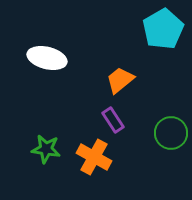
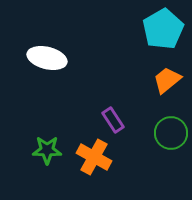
orange trapezoid: moved 47 px right
green star: moved 1 px right, 1 px down; rotated 8 degrees counterclockwise
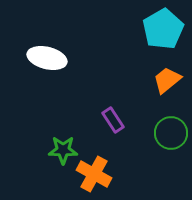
green star: moved 16 px right
orange cross: moved 17 px down
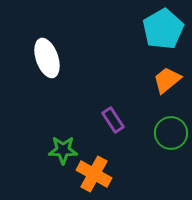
white ellipse: rotated 57 degrees clockwise
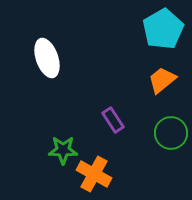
orange trapezoid: moved 5 px left
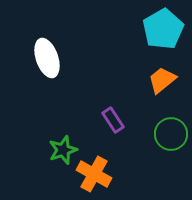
green circle: moved 1 px down
green star: rotated 20 degrees counterclockwise
